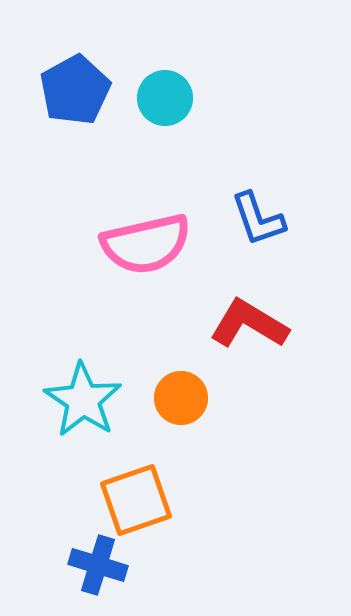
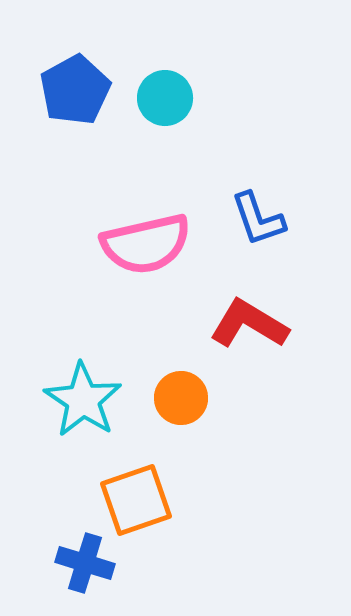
blue cross: moved 13 px left, 2 px up
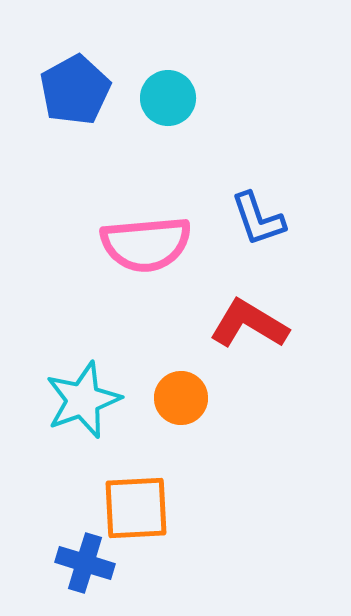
cyan circle: moved 3 px right
pink semicircle: rotated 8 degrees clockwise
cyan star: rotated 18 degrees clockwise
orange square: moved 8 px down; rotated 16 degrees clockwise
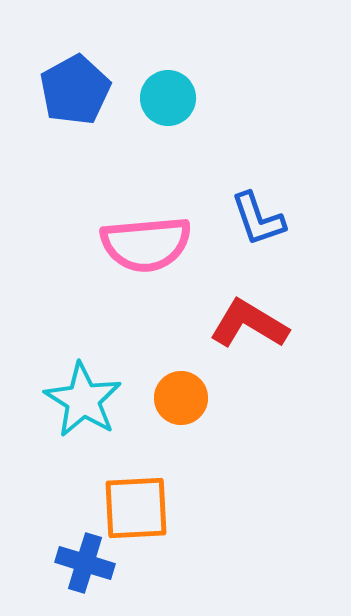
cyan star: rotated 20 degrees counterclockwise
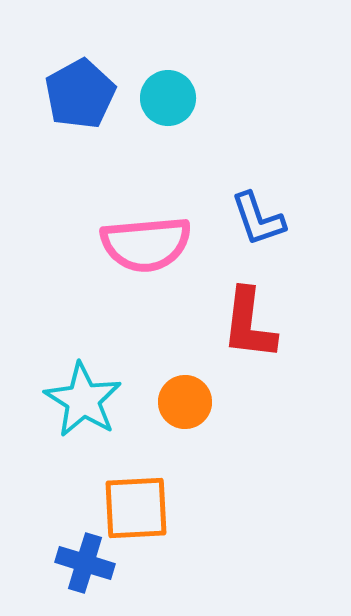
blue pentagon: moved 5 px right, 4 px down
red L-shape: rotated 114 degrees counterclockwise
orange circle: moved 4 px right, 4 px down
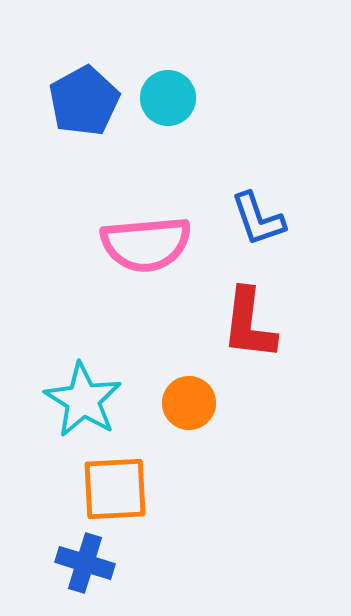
blue pentagon: moved 4 px right, 7 px down
orange circle: moved 4 px right, 1 px down
orange square: moved 21 px left, 19 px up
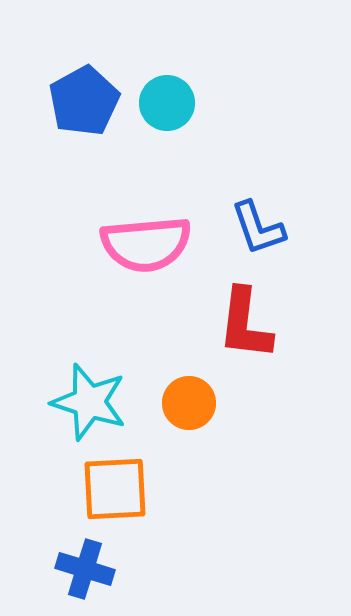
cyan circle: moved 1 px left, 5 px down
blue L-shape: moved 9 px down
red L-shape: moved 4 px left
cyan star: moved 6 px right, 2 px down; rotated 14 degrees counterclockwise
blue cross: moved 6 px down
